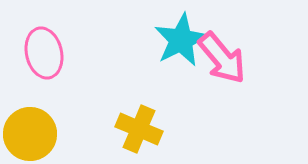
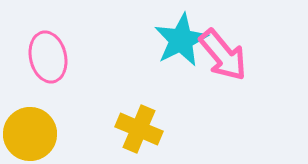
pink ellipse: moved 4 px right, 4 px down
pink arrow: moved 1 px right, 3 px up
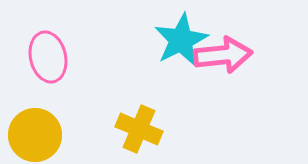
pink arrow: rotated 56 degrees counterclockwise
yellow circle: moved 5 px right, 1 px down
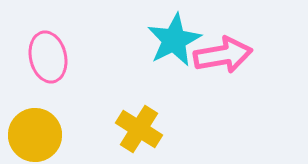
cyan star: moved 7 px left
pink arrow: rotated 4 degrees counterclockwise
yellow cross: rotated 9 degrees clockwise
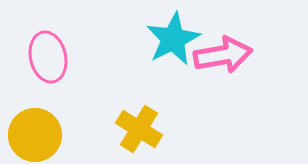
cyan star: moved 1 px left, 1 px up
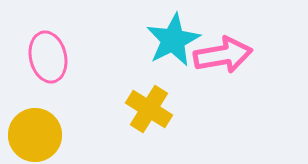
cyan star: moved 1 px down
yellow cross: moved 10 px right, 20 px up
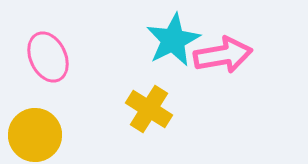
pink ellipse: rotated 12 degrees counterclockwise
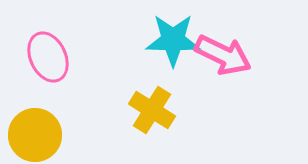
cyan star: rotated 28 degrees clockwise
pink arrow: rotated 36 degrees clockwise
yellow cross: moved 3 px right, 1 px down
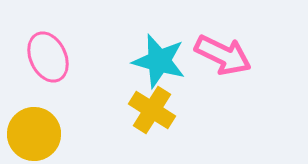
cyan star: moved 14 px left, 21 px down; rotated 14 degrees clockwise
yellow circle: moved 1 px left, 1 px up
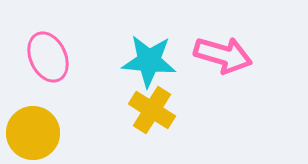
pink arrow: rotated 10 degrees counterclockwise
cyan star: moved 10 px left; rotated 10 degrees counterclockwise
yellow circle: moved 1 px left, 1 px up
